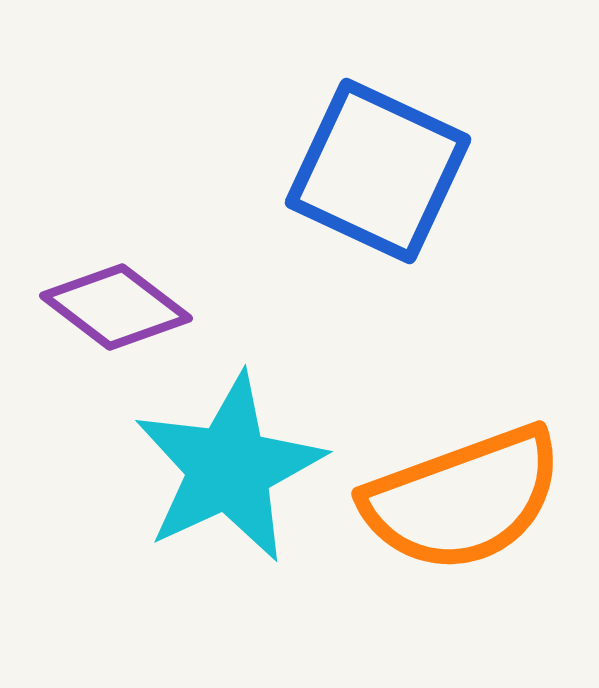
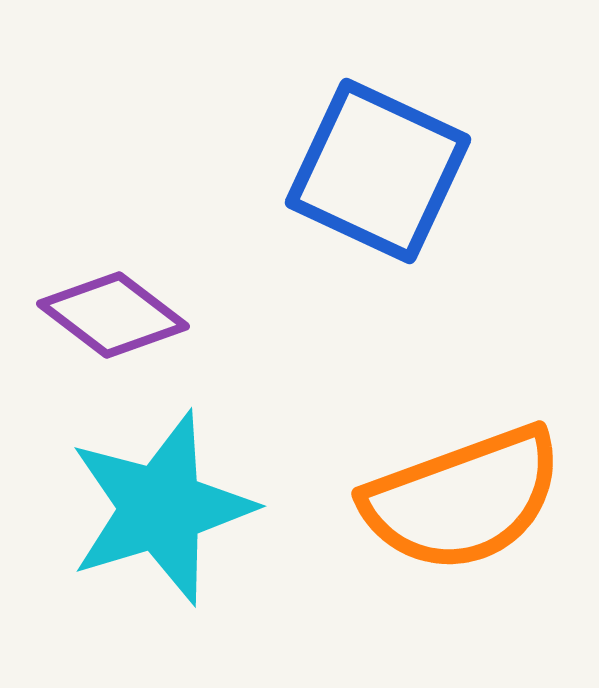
purple diamond: moved 3 px left, 8 px down
cyan star: moved 68 px left, 40 px down; rotated 8 degrees clockwise
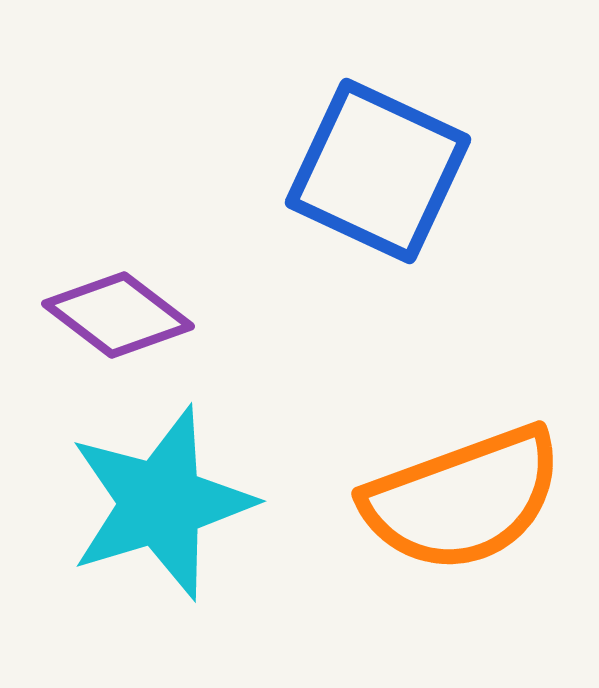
purple diamond: moved 5 px right
cyan star: moved 5 px up
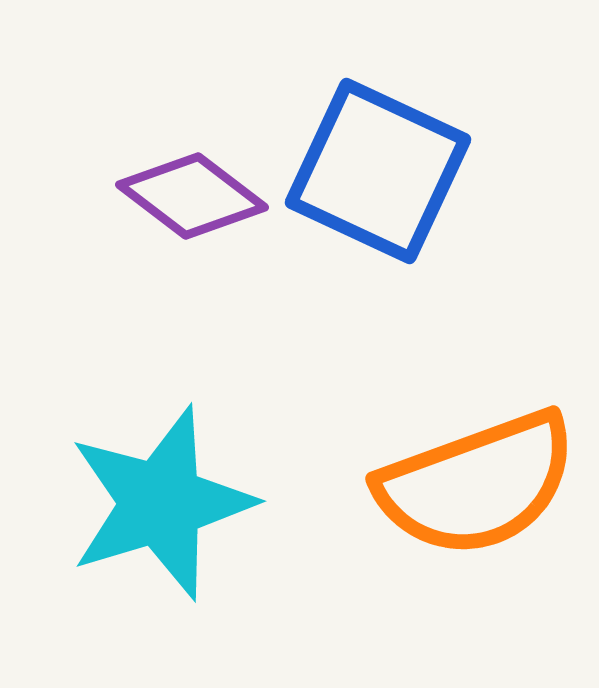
purple diamond: moved 74 px right, 119 px up
orange semicircle: moved 14 px right, 15 px up
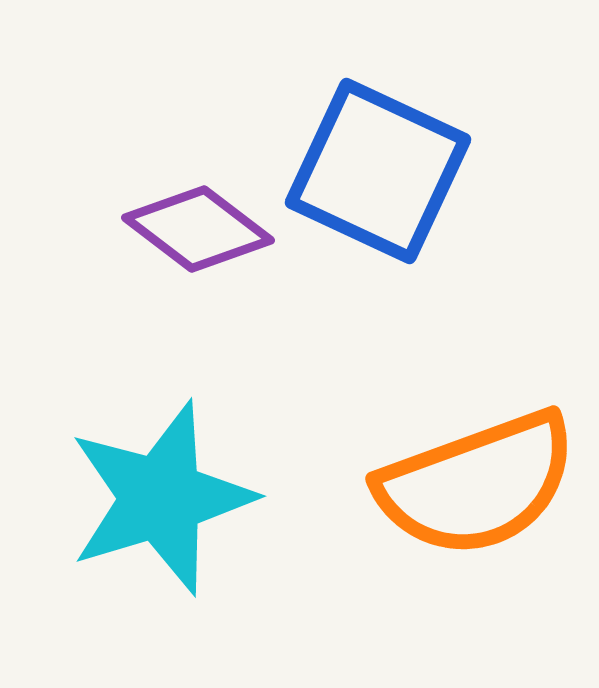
purple diamond: moved 6 px right, 33 px down
cyan star: moved 5 px up
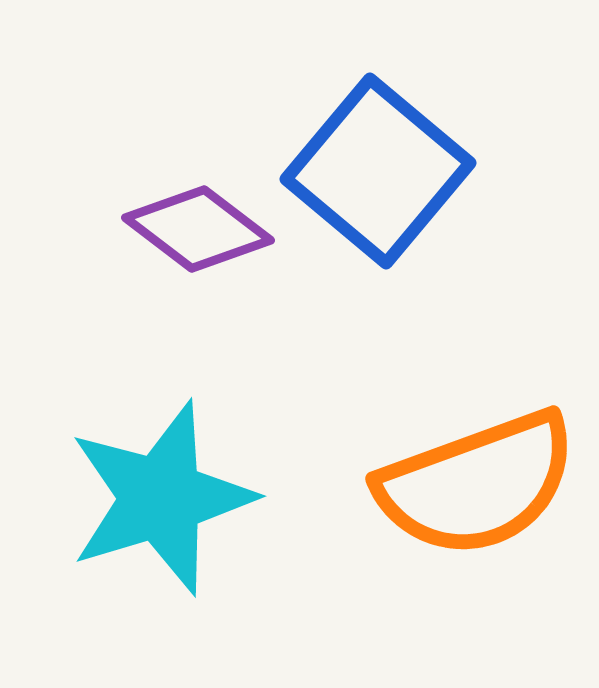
blue square: rotated 15 degrees clockwise
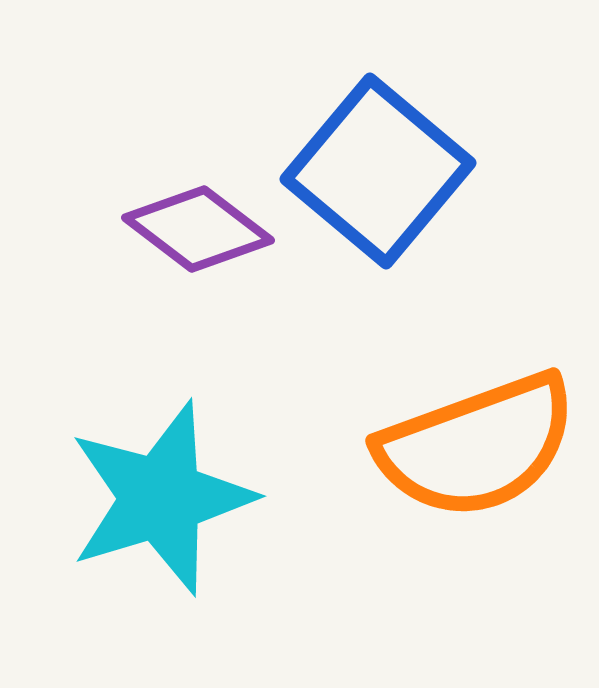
orange semicircle: moved 38 px up
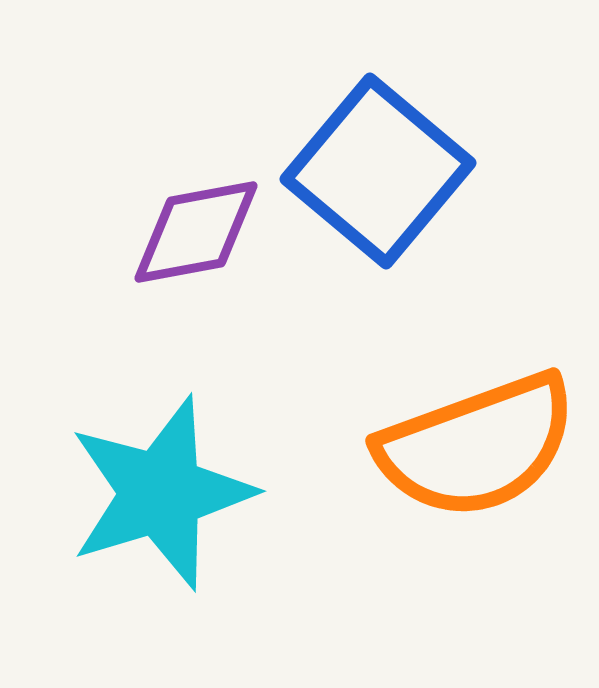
purple diamond: moved 2 px left, 3 px down; rotated 48 degrees counterclockwise
cyan star: moved 5 px up
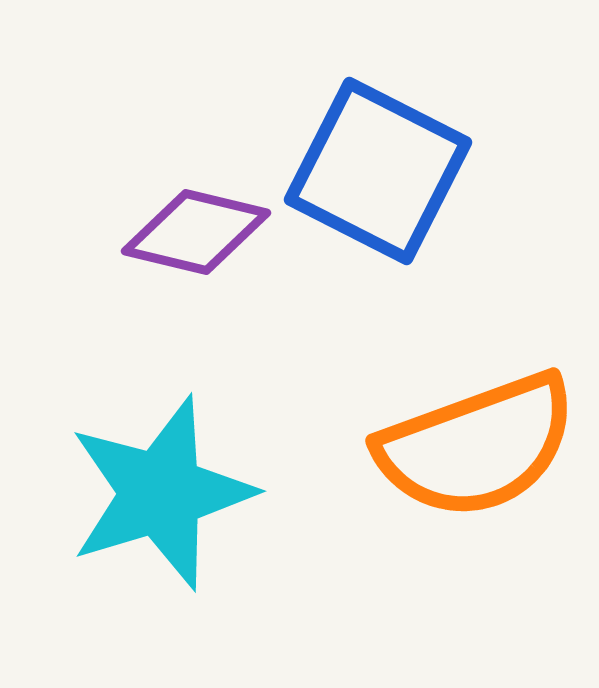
blue square: rotated 13 degrees counterclockwise
purple diamond: rotated 24 degrees clockwise
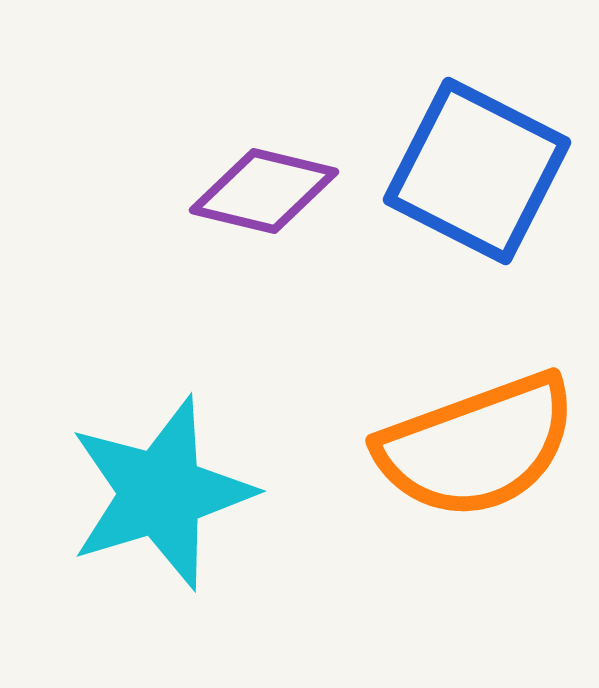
blue square: moved 99 px right
purple diamond: moved 68 px right, 41 px up
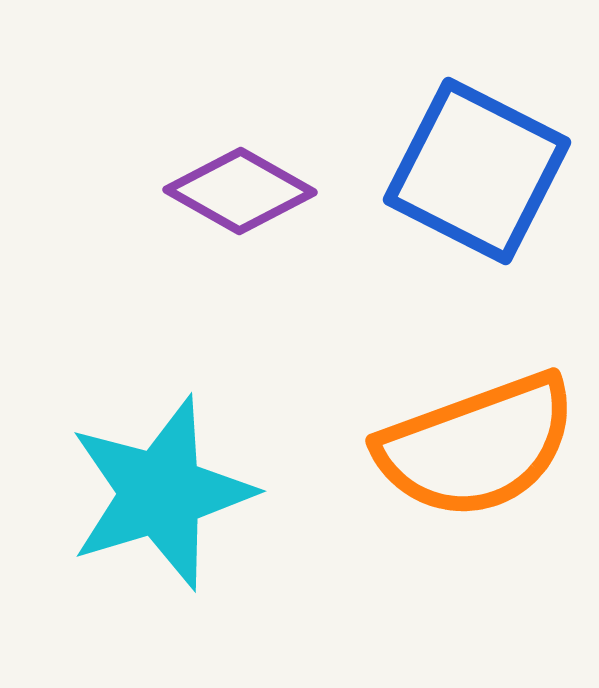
purple diamond: moved 24 px left; rotated 16 degrees clockwise
